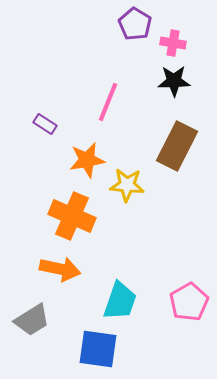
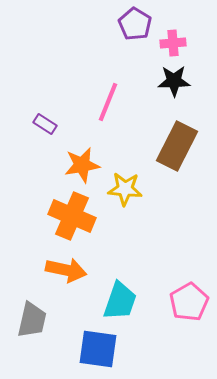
pink cross: rotated 15 degrees counterclockwise
orange star: moved 5 px left, 5 px down
yellow star: moved 2 px left, 4 px down
orange arrow: moved 6 px right, 1 px down
gray trapezoid: rotated 45 degrees counterclockwise
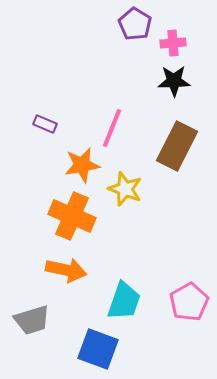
pink line: moved 4 px right, 26 px down
purple rectangle: rotated 10 degrees counterclockwise
yellow star: rotated 16 degrees clockwise
cyan trapezoid: moved 4 px right
gray trapezoid: rotated 60 degrees clockwise
blue square: rotated 12 degrees clockwise
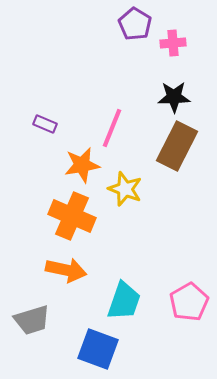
black star: moved 16 px down
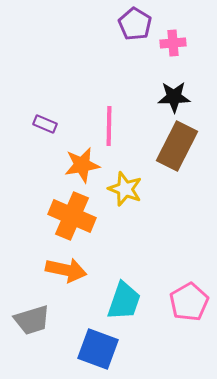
pink line: moved 3 px left, 2 px up; rotated 21 degrees counterclockwise
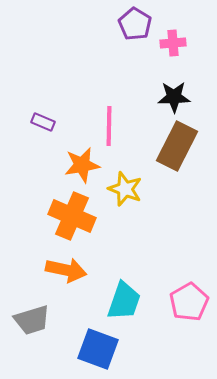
purple rectangle: moved 2 px left, 2 px up
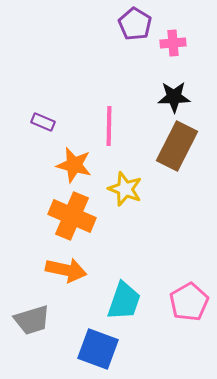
orange star: moved 8 px left; rotated 24 degrees clockwise
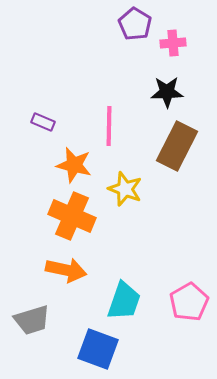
black star: moved 7 px left, 5 px up
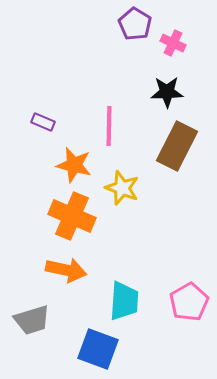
pink cross: rotated 30 degrees clockwise
yellow star: moved 3 px left, 1 px up
cyan trapezoid: rotated 15 degrees counterclockwise
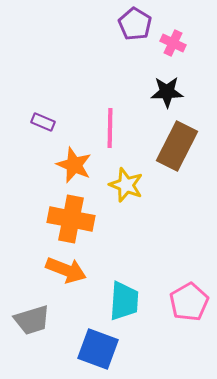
pink line: moved 1 px right, 2 px down
orange star: rotated 9 degrees clockwise
yellow star: moved 4 px right, 3 px up
orange cross: moved 1 px left, 3 px down; rotated 12 degrees counterclockwise
orange arrow: rotated 9 degrees clockwise
